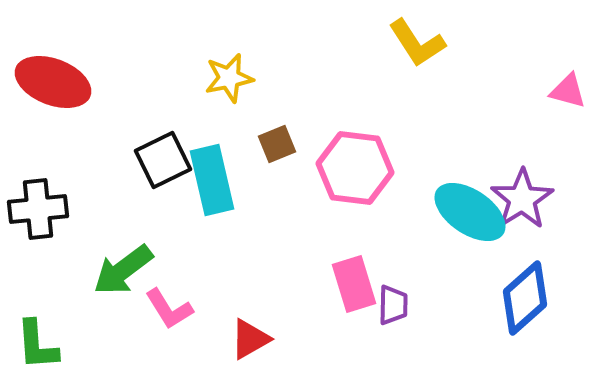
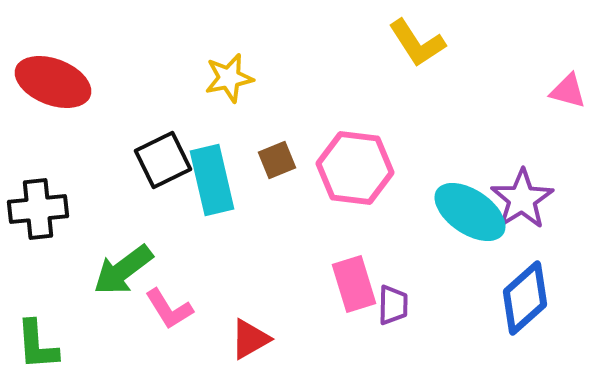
brown square: moved 16 px down
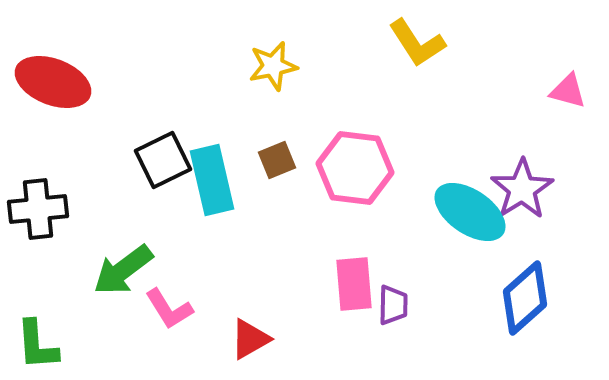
yellow star: moved 44 px right, 12 px up
purple star: moved 10 px up
pink rectangle: rotated 12 degrees clockwise
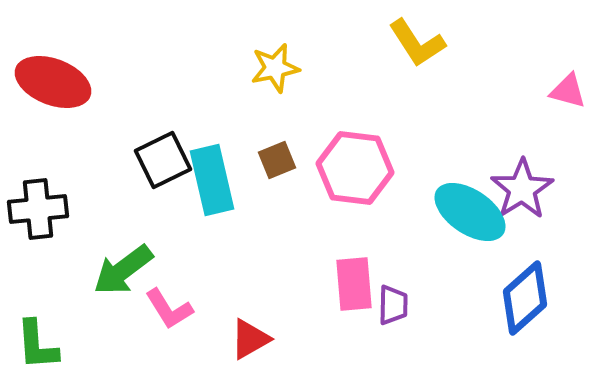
yellow star: moved 2 px right, 2 px down
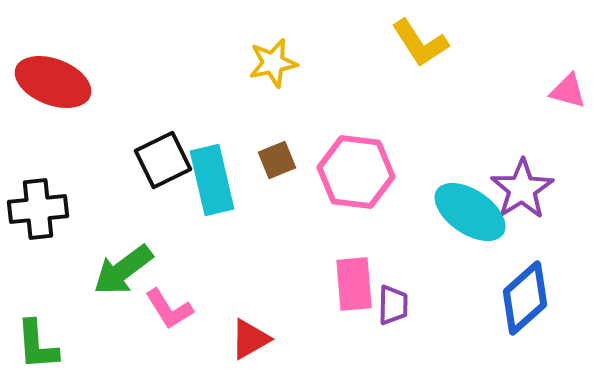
yellow L-shape: moved 3 px right
yellow star: moved 2 px left, 5 px up
pink hexagon: moved 1 px right, 4 px down
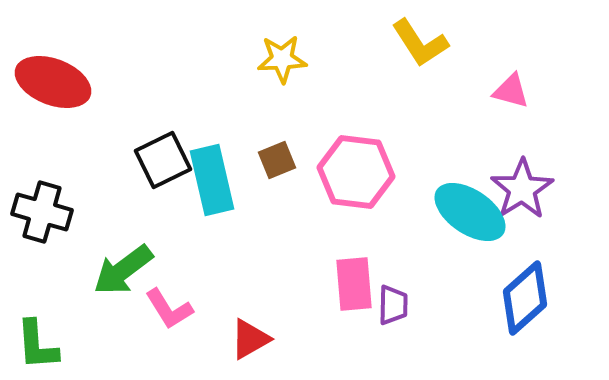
yellow star: moved 9 px right, 4 px up; rotated 9 degrees clockwise
pink triangle: moved 57 px left
black cross: moved 4 px right, 3 px down; rotated 22 degrees clockwise
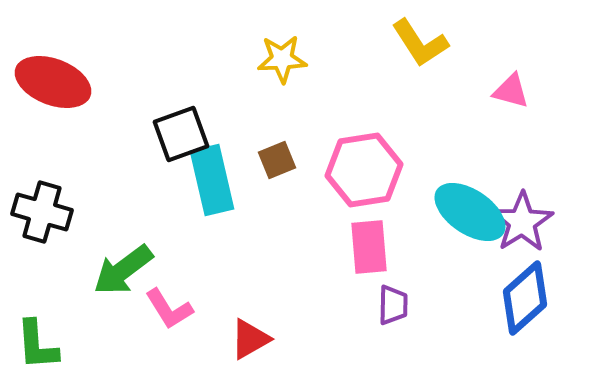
black square: moved 18 px right, 26 px up; rotated 6 degrees clockwise
pink hexagon: moved 8 px right, 2 px up; rotated 16 degrees counterclockwise
purple star: moved 33 px down
pink rectangle: moved 15 px right, 37 px up
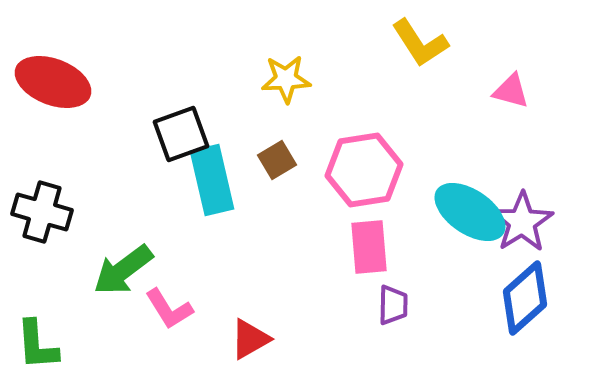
yellow star: moved 4 px right, 20 px down
brown square: rotated 9 degrees counterclockwise
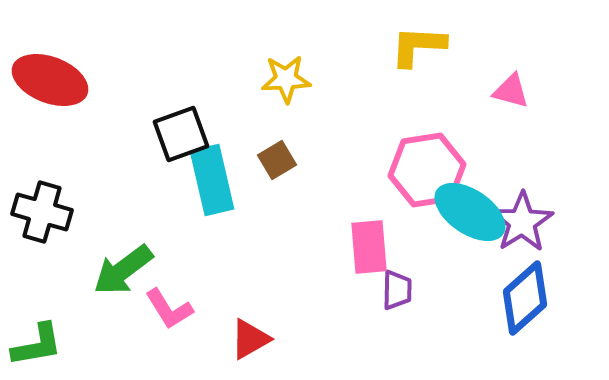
yellow L-shape: moved 2 px left, 3 px down; rotated 126 degrees clockwise
red ellipse: moved 3 px left, 2 px up
pink hexagon: moved 63 px right
purple trapezoid: moved 4 px right, 15 px up
green L-shape: rotated 96 degrees counterclockwise
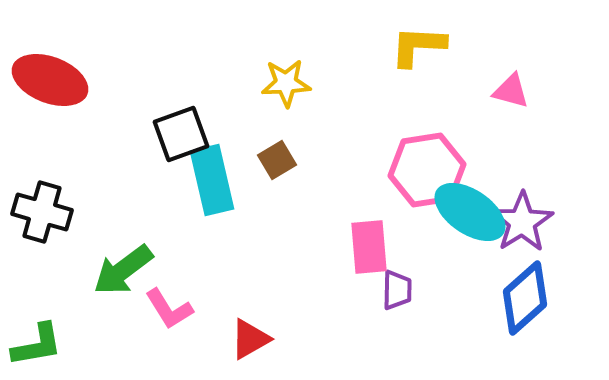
yellow star: moved 4 px down
